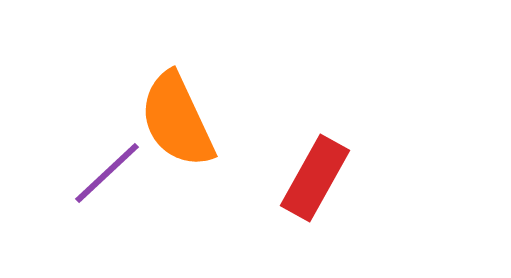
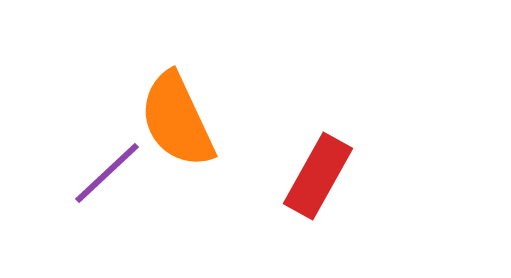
red rectangle: moved 3 px right, 2 px up
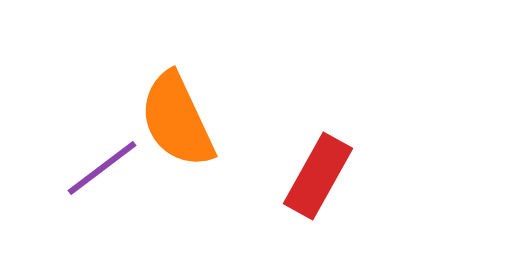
purple line: moved 5 px left, 5 px up; rotated 6 degrees clockwise
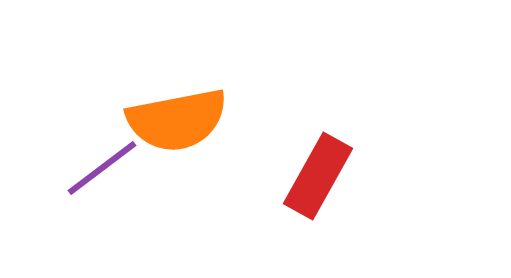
orange semicircle: rotated 76 degrees counterclockwise
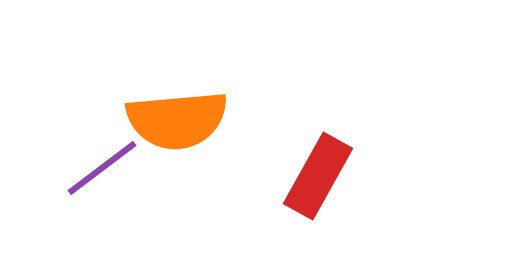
orange semicircle: rotated 6 degrees clockwise
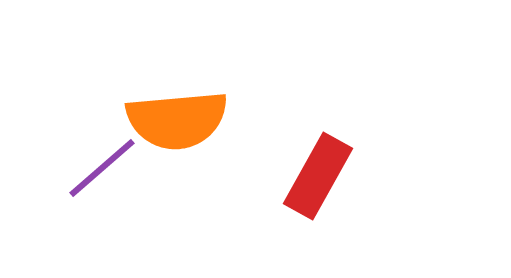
purple line: rotated 4 degrees counterclockwise
